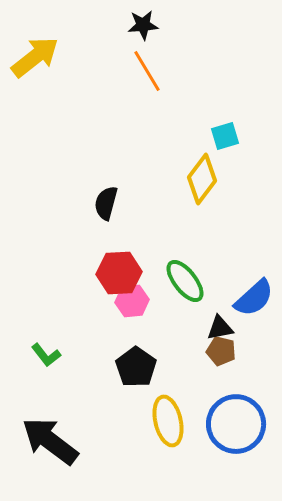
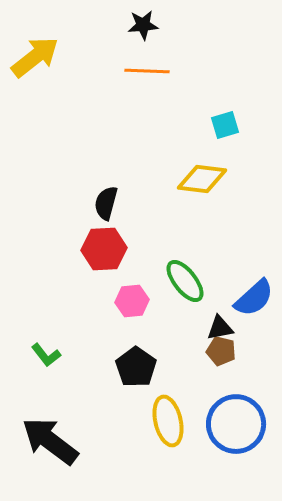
orange line: rotated 57 degrees counterclockwise
cyan square: moved 11 px up
yellow diamond: rotated 60 degrees clockwise
red hexagon: moved 15 px left, 24 px up
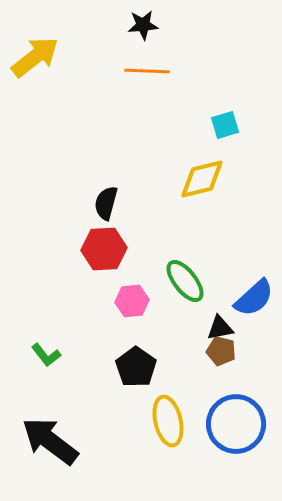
yellow diamond: rotated 21 degrees counterclockwise
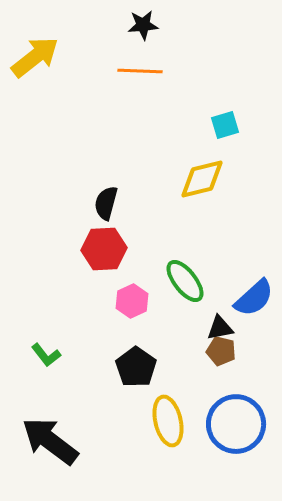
orange line: moved 7 px left
pink hexagon: rotated 20 degrees counterclockwise
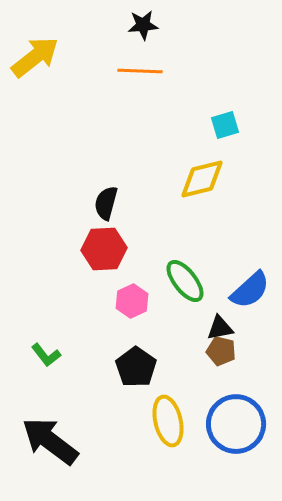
blue semicircle: moved 4 px left, 8 px up
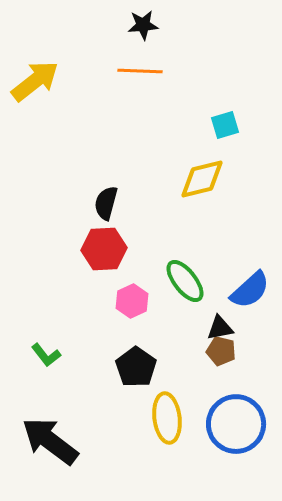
yellow arrow: moved 24 px down
yellow ellipse: moved 1 px left, 3 px up; rotated 6 degrees clockwise
